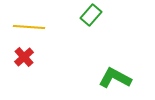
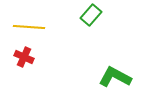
red cross: rotated 24 degrees counterclockwise
green L-shape: moved 1 px up
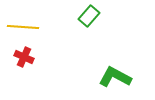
green rectangle: moved 2 px left, 1 px down
yellow line: moved 6 px left
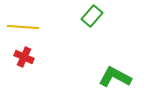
green rectangle: moved 3 px right
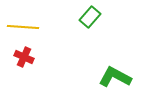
green rectangle: moved 2 px left, 1 px down
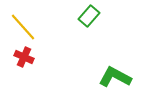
green rectangle: moved 1 px left, 1 px up
yellow line: rotated 44 degrees clockwise
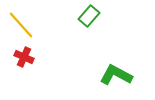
yellow line: moved 2 px left, 2 px up
green L-shape: moved 1 px right, 2 px up
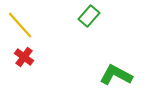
yellow line: moved 1 px left
red cross: rotated 12 degrees clockwise
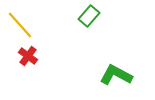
red cross: moved 4 px right, 1 px up
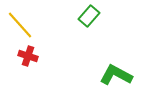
red cross: rotated 18 degrees counterclockwise
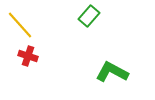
green L-shape: moved 4 px left, 3 px up
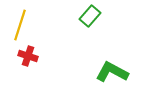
green rectangle: moved 1 px right
yellow line: rotated 60 degrees clockwise
